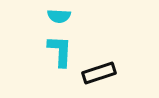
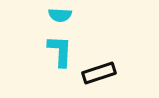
cyan semicircle: moved 1 px right, 1 px up
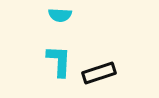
cyan L-shape: moved 1 px left, 10 px down
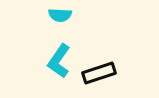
cyan L-shape: rotated 148 degrees counterclockwise
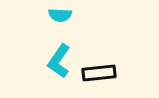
black rectangle: rotated 12 degrees clockwise
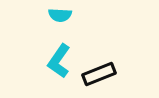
black rectangle: moved 1 px down; rotated 16 degrees counterclockwise
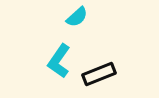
cyan semicircle: moved 17 px right, 2 px down; rotated 45 degrees counterclockwise
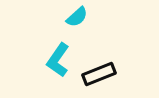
cyan L-shape: moved 1 px left, 1 px up
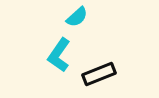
cyan L-shape: moved 1 px right, 5 px up
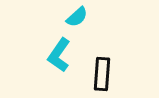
black rectangle: moved 3 px right; rotated 64 degrees counterclockwise
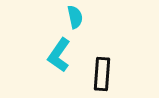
cyan semicircle: moved 2 px left; rotated 60 degrees counterclockwise
